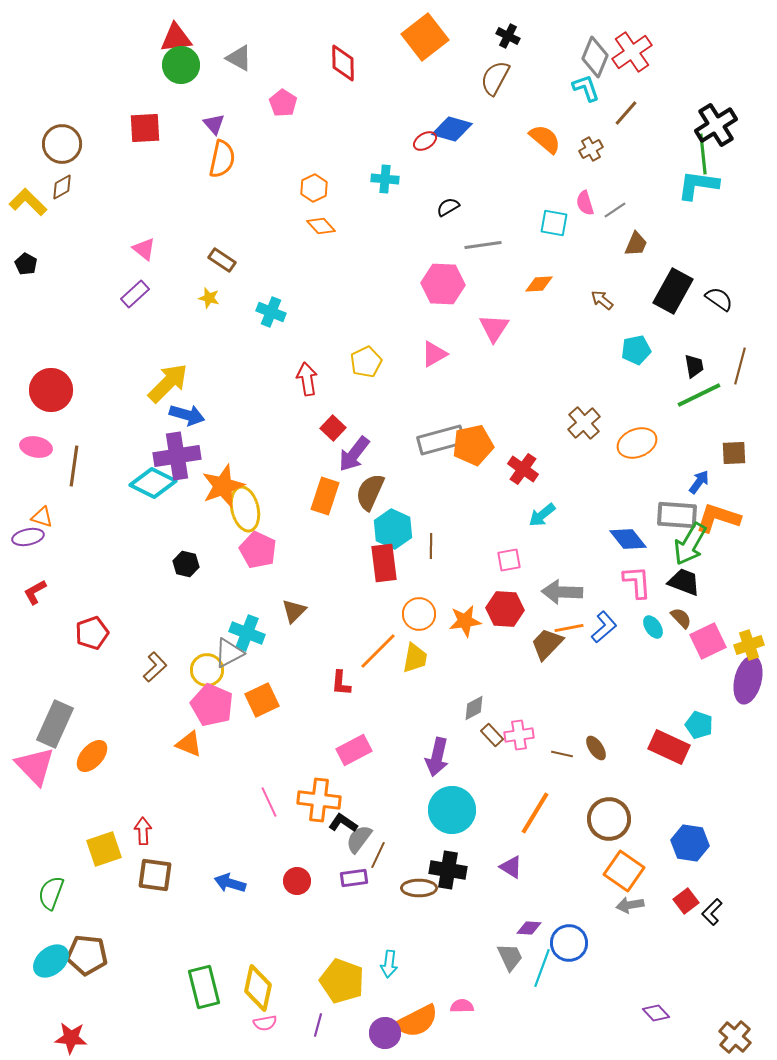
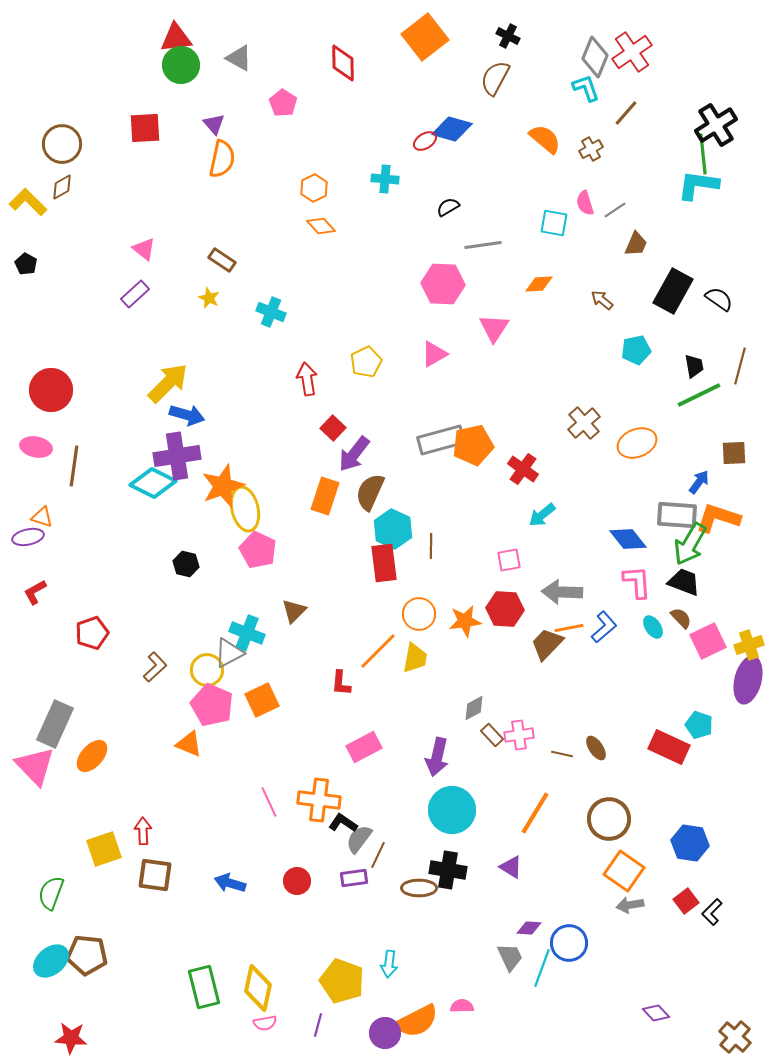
yellow star at (209, 298): rotated 10 degrees clockwise
pink rectangle at (354, 750): moved 10 px right, 3 px up
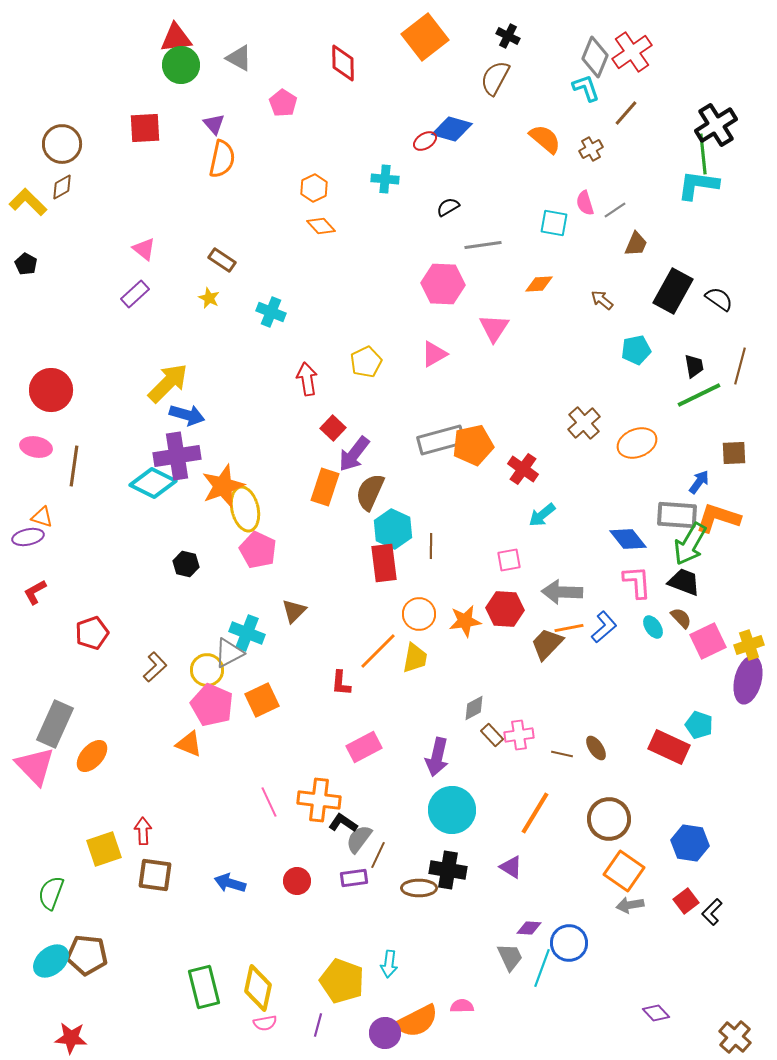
orange rectangle at (325, 496): moved 9 px up
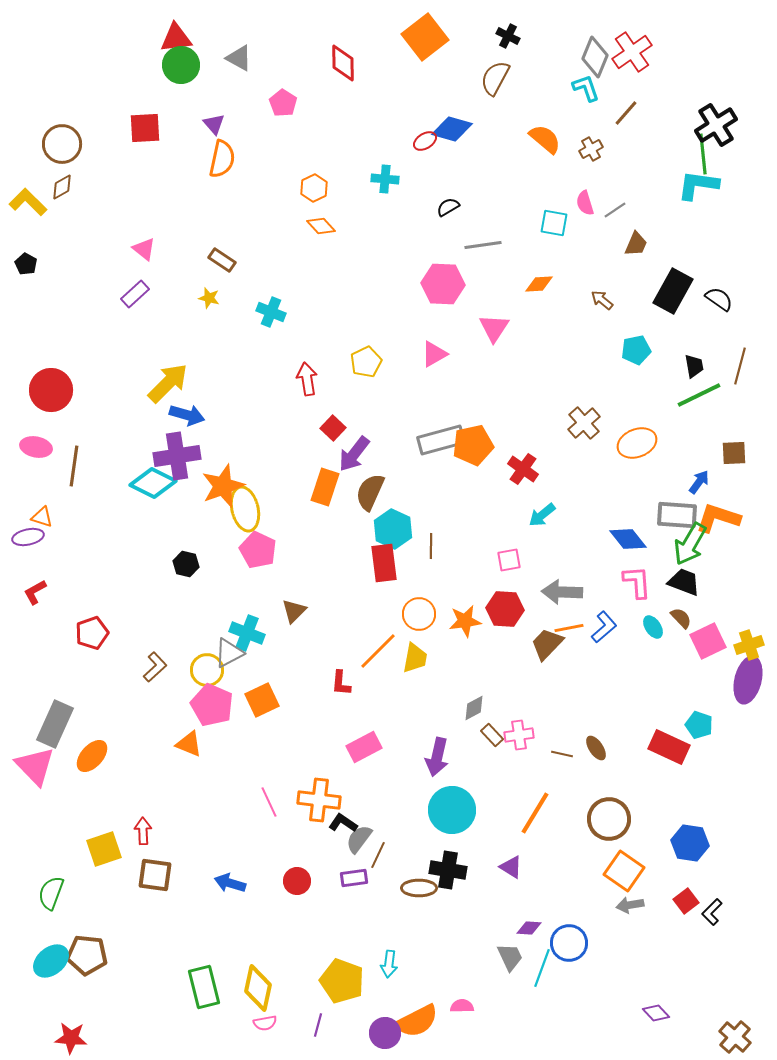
yellow star at (209, 298): rotated 10 degrees counterclockwise
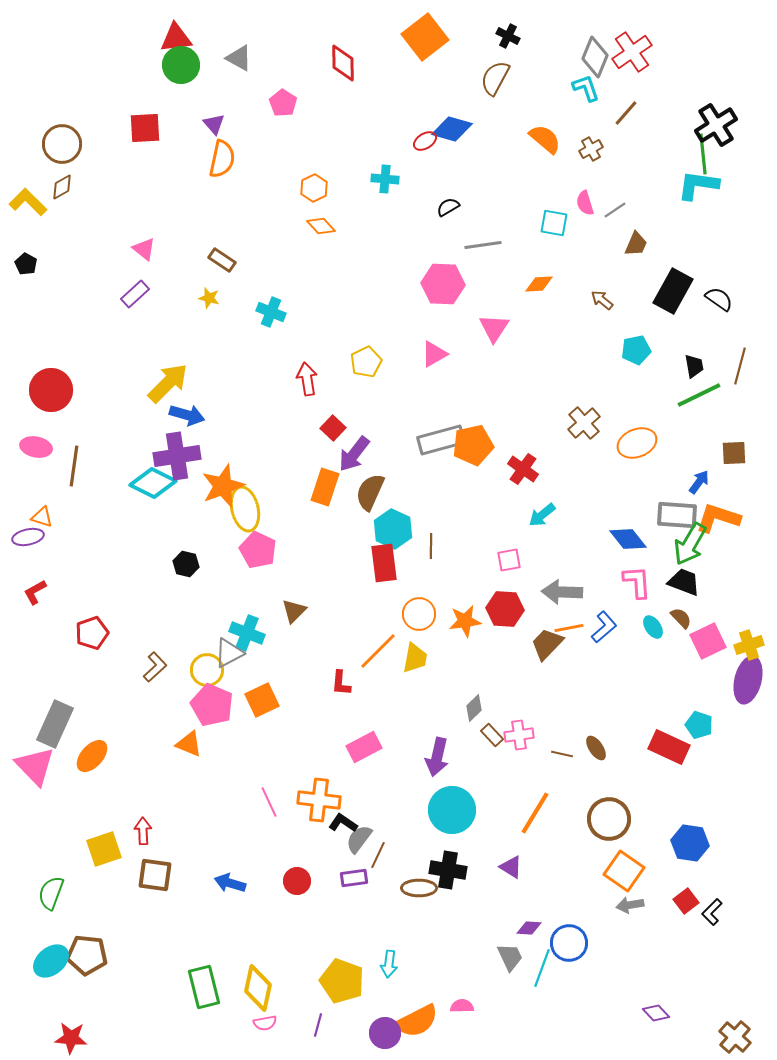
gray diamond at (474, 708): rotated 16 degrees counterclockwise
